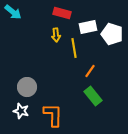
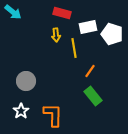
gray circle: moved 1 px left, 6 px up
white star: rotated 21 degrees clockwise
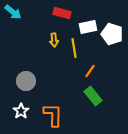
yellow arrow: moved 2 px left, 5 px down
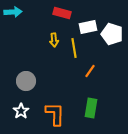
cyan arrow: rotated 42 degrees counterclockwise
green rectangle: moved 2 px left, 12 px down; rotated 48 degrees clockwise
orange L-shape: moved 2 px right, 1 px up
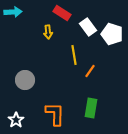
red rectangle: rotated 18 degrees clockwise
white rectangle: rotated 66 degrees clockwise
yellow arrow: moved 6 px left, 8 px up
yellow line: moved 7 px down
gray circle: moved 1 px left, 1 px up
white star: moved 5 px left, 9 px down
